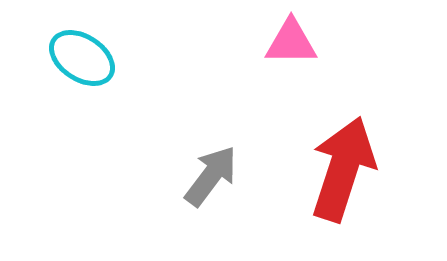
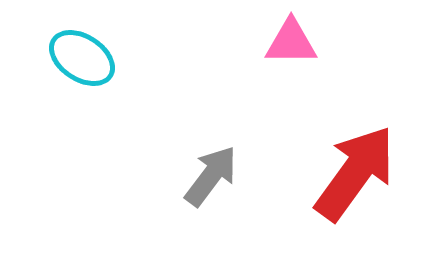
red arrow: moved 12 px right, 4 px down; rotated 18 degrees clockwise
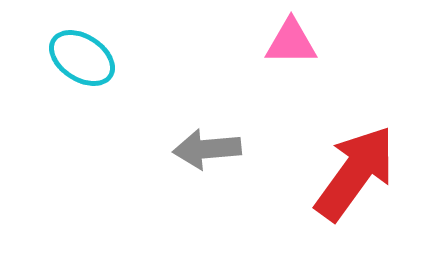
gray arrow: moved 4 px left, 27 px up; rotated 132 degrees counterclockwise
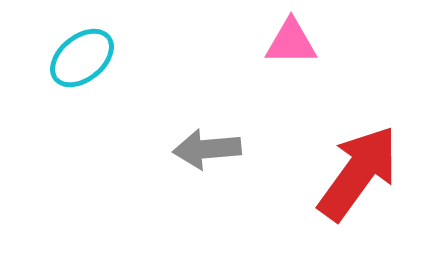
cyan ellipse: rotated 72 degrees counterclockwise
red arrow: moved 3 px right
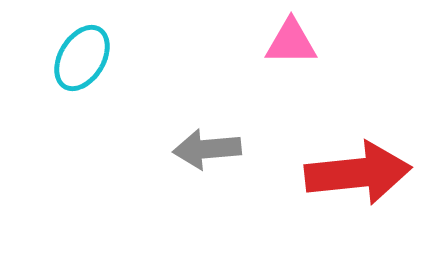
cyan ellipse: rotated 20 degrees counterclockwise
red arrow: rotated 48 degrees clockwise
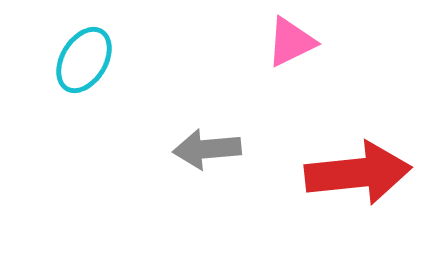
pink triangle: rotated 26 degrees counterclockwise
cyan ellipse: moved 2 px right, 2 px down
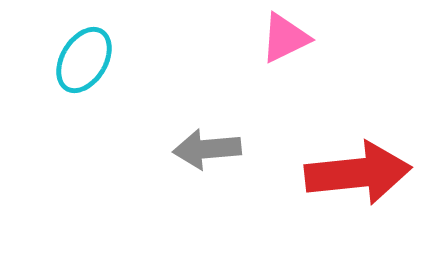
pink triangle: moved 6 px left, 4 px up
